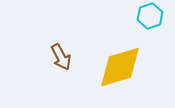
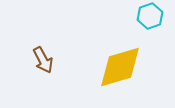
brown arrow: moved 18 px left, 3 px down
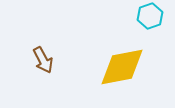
yellow diamond: moved 2 px right; rotated 6 degrees clockwise
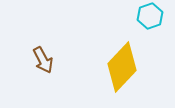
yellow diamond: rotated 36 degrees counterclockwise
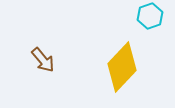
brown arrow: rotated 12 degrees counterclockwise
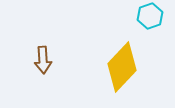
brown arrow: rotated 36 degrees clockwise
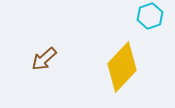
brown arrow: moved 1 px right, 1 px up; rotated 52 degrees clockwise
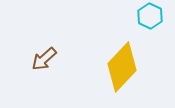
cyan hexagon: rotated 15 degrees counterclockwise
